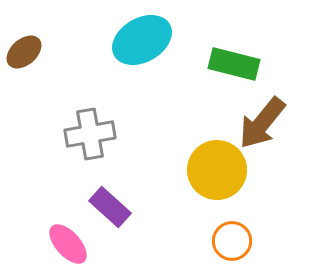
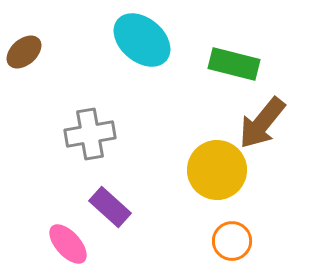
cyan ellipse: rotated 70 degrees clockwise
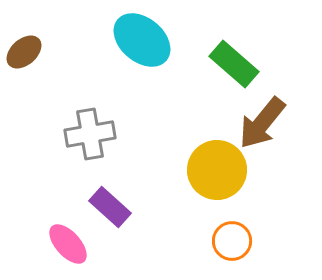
green rectangle: rotated 27 degrees clockwise
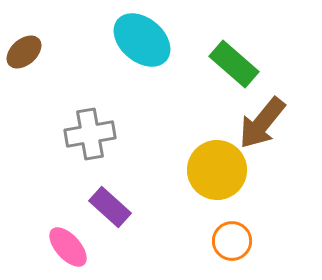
pink ellipse: moved 3 px down
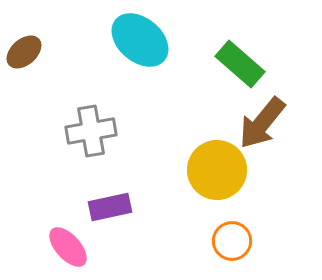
cyan ellipse: moved 2 px left
green rectangle: moved 6 px right
gray cross: moved 1 px right, 3 px up
purple rectangle: rotated 54 degrees counterclockwise
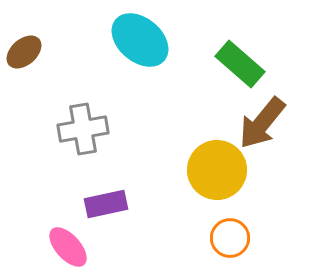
gray cross: moved 8 px left, 2 px up
purple rectangle: moved 4 px left, 3 px up
orange circle: moved 2 px left, 3 px up
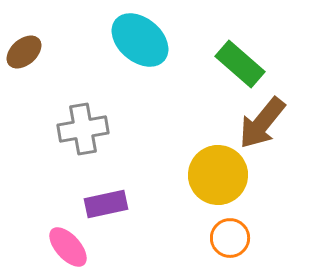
yellow circle: moved 1 px right, 5 px down
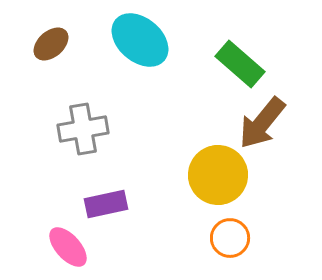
brown ellipse: moved 27 px right, 8 px up
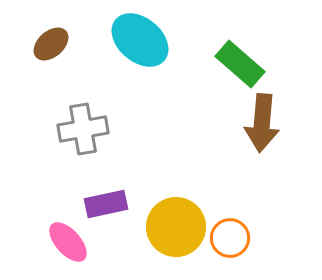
brown arrow: rotated 34 degrees counterclockwise
yellow circle: moved 42 px left, 52 px down
pink ellipse: moved 5 px up
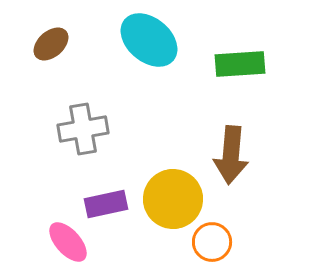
cyan ellipse: moved 9 px right
green rectangle: rotated 45 degrees counterclockwise
brown arrow: moved 31 px left, 32 px down
yellow circle: moved 3 px left, 28 px up
orange circle: moved 18 px left, 4 px down
